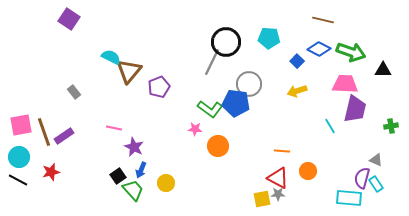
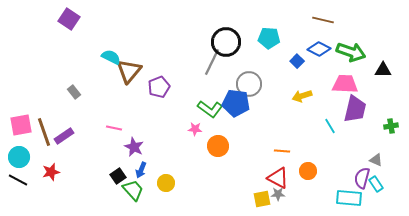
yellow arrow at (297, 91): moved 5 px right, 5 px down
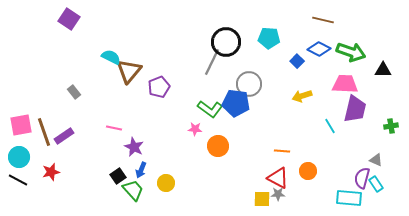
yellow square at (262, 199): rotated 12 degrees clockwise
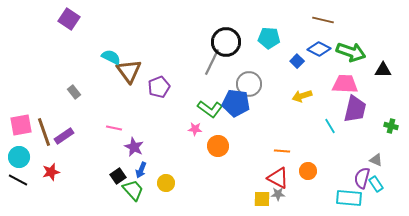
brown triangle at (129, 71): rotated 16 degrees counterclockwise
green cross at (391, 126): rotated 24 degrees clockwise
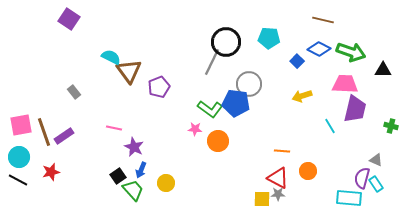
orange circle at (218, 146): moved 5 px up
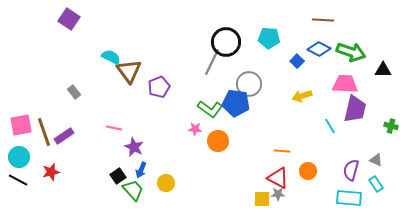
brown line at (323, 20): rotated 10 degrees counterclockwise
purple semicircle at (362, 178): moved 11 px left, 8 px up
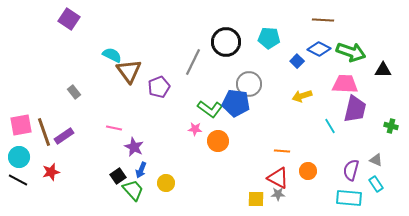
cyan semicircle at (111, 57): moved 1 px right, 2 px up
gray line at (212, 62): moved 19 px left
yellow square at (262, 199): moved 6 px left
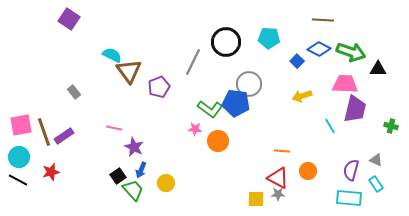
black triangle at (383, 70): moved 5 px left, 1 px up
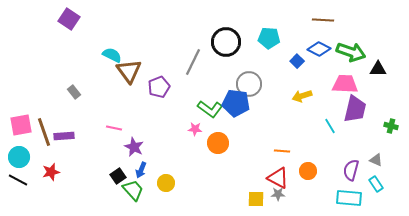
purple rectangle at (64, 136): rotated 30 degrees clockwise
orange circle at (218, 141): moved 2 px down
